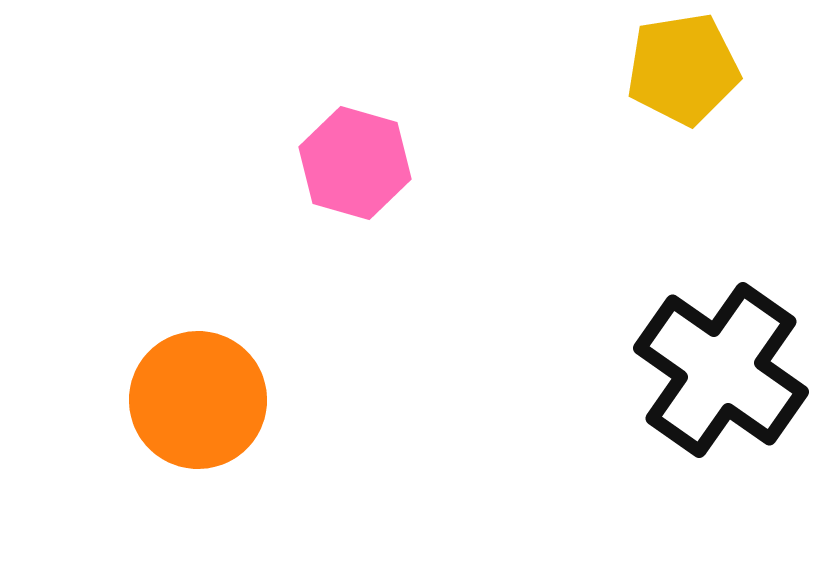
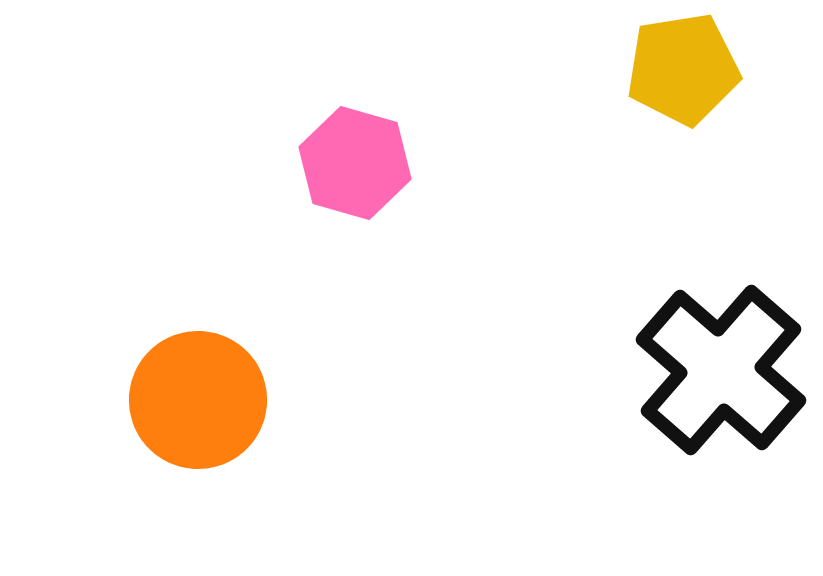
black cross: rotated 6 degrees clockwise
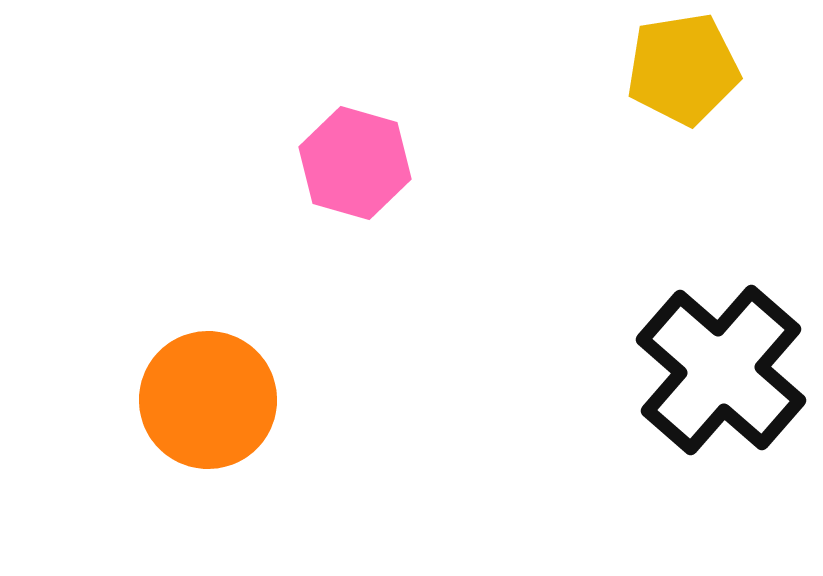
orange circle: moved 10 px right
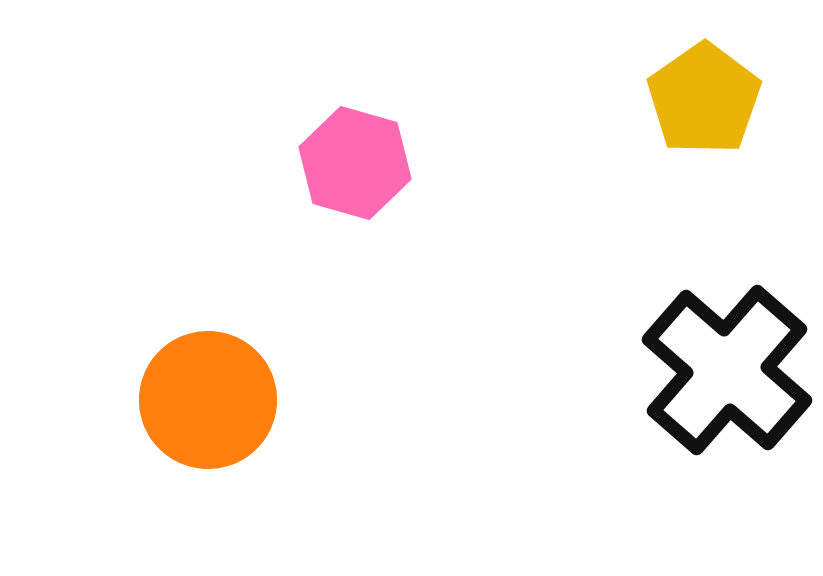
yellow pentagon: moved 21 px right, 30 px down; rotated 26 degrees counterclockwise
black cross: moved 6 px right
